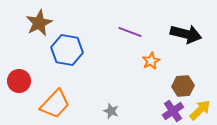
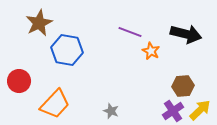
orange star: moved 10 px up; rotated 18 degrees counterclockwise
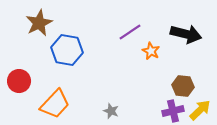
purple line: rotated 55 degrees counterclockwise
brown hexagon: rotated 10 degrees clockwise
purple cross: rotated 20 degrees clockwise
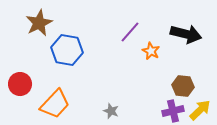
purple line: rotated 15 degrees counterclockwise
red circle: moved 1 px right, 3 px down
